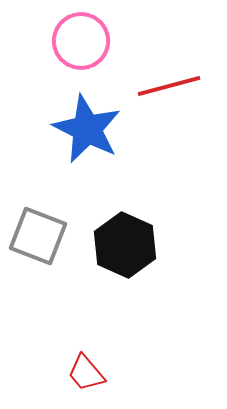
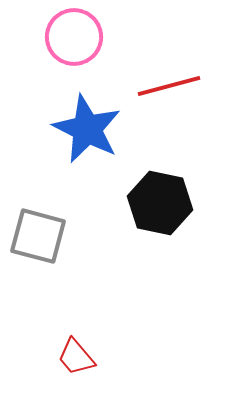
pink circle: moved 7 px left, 4 px up
gray square: rotated 6 degrees counterclockwise
black hexagon: moved 35 px right, 42 px up; rotated 12 degrees counterclockwise
red trapezoid: moved 10 px left, 16 px up
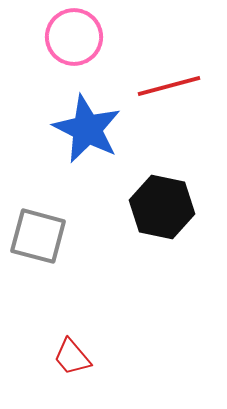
black hexagon: moved 2 px right, 4 px down
red trapezoid: moved 4 px left
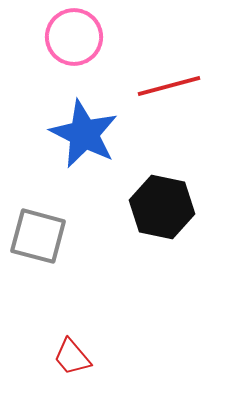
blue star: moved 3 px left, 5 px down
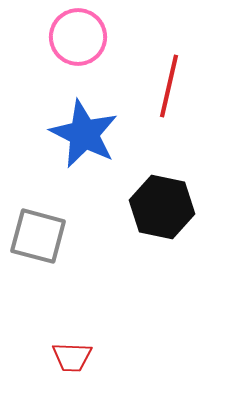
pink circle: moved 4 px right
red line: rotated 62 degrees counterclockwise
red trapezoid: rotated 48 degrees counterclockwise
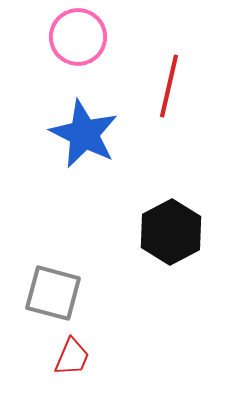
black hexagon: moved 9 px right, 25 px down; rotated 20 degrees clockwise
gray square: moved 15 px right, 57 px down
red trapezoid: rotated 69 degrees counterclockwise
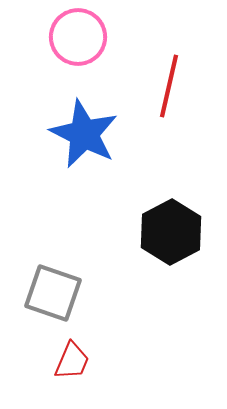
gray square: rotated 4 degrees clockwise
red trapezoid: moved 4 px down
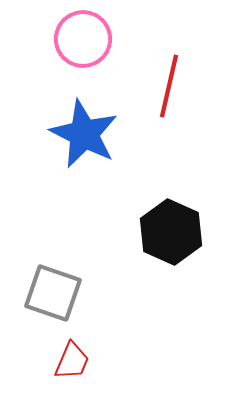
pink circle: moved 5 px right, 2 px down
black hexagon: rotated 8 degrees counterclockwise
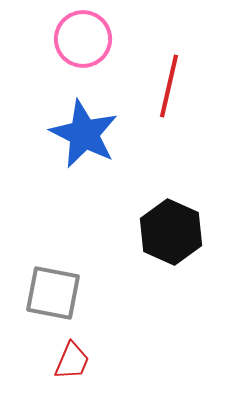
gray square: rotated 8 degrees counterclockwise
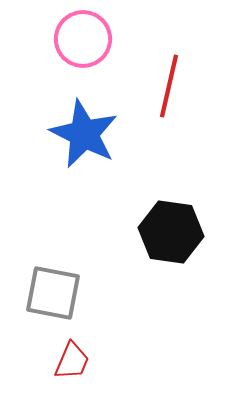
black hexagon: rotated 16 degrees counterclockwise
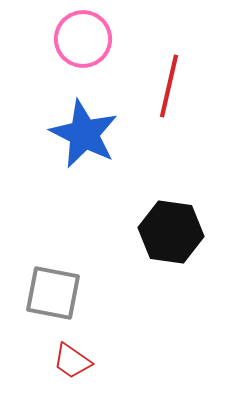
red trapezoid: rotated 102 degrees clockwise
